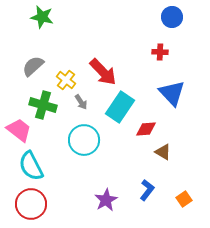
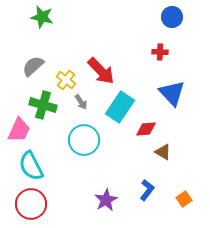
red arrow: moved 2 px left, 1 px up
pink trapezoid: rotated 76 degrees clockwise
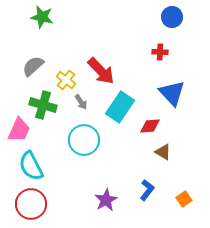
red diamond: moved 4 px right, 3 px up
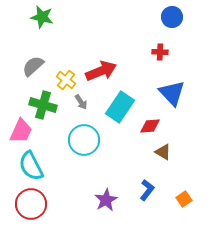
red arrow: rotated 68 degrees counterclockwise
pink trapezoid: moved 2 px right, 1 px down
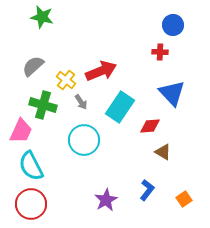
blue circle: moved 1 px right, 8 px down
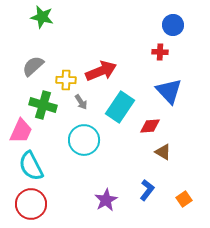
yellow cross: rotated 36 degrees counterclockwise
blue triangle: moved 3 px left, 2 px up
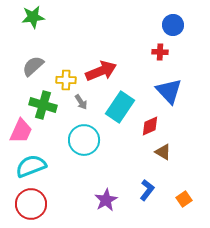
green star: moved 9 px left; rotated 20 degrees counterclockwise
red diamond: rotated 20 degrees counterclockwise
cyan semicircle: rotated 96 degrees clockwise
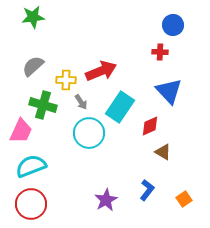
cyan circle: moved 5 px right, 7 px up
